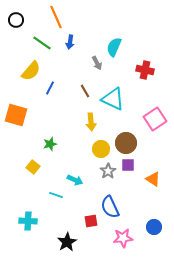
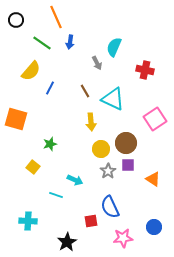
orange square: moved 4 px down
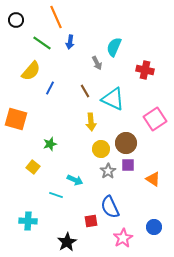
pink star: rotated 24 degrees counterclockwise
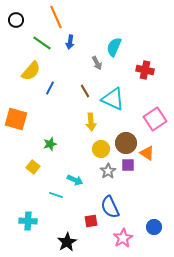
orange triangle: moved 6 px left, 26 px up
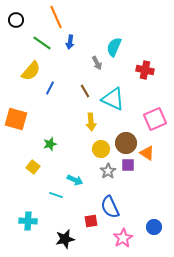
pink square: rotated 10 degrees clockwise
black star: moved 2 px left, 3 px up; rotated 18 degrees clockwise
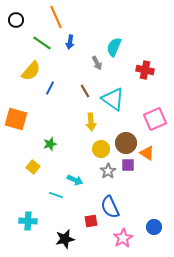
cyan triangle: rotated 10 degrees clockwise
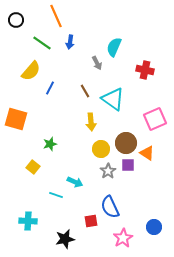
orange line: moved 1 px up
cyan arrow: moved 2 px down
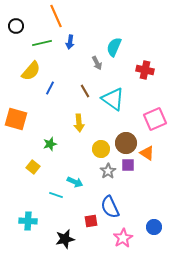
black circle: moved 6 px down
green line: rotated 48 degrees counterclockwise
yellow arrow: moved 12 px left, 1 px down
